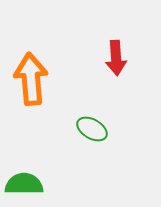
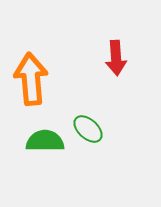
green ellipse: moved 4 px left; rotated 12 degrees clockwise
green semicircle: moved 21 px right, 43 px up
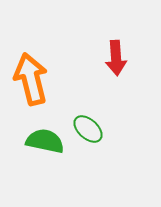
orange arrow: rotated 9 degrees counterclockwise
green semicircle: rotated 12 degrees clockwise
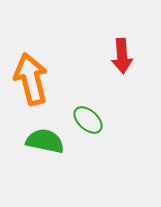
red arrow: moved 6 px right, 2 px up
green ellipse: moved 9 px up
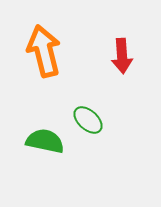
orange arrow: moved 13 px right, 28 px up
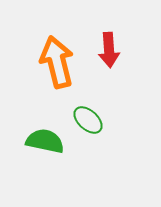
orange arrow: moved 13 px right, 11 px down
red arrow: moved 13 px left, 6 px up
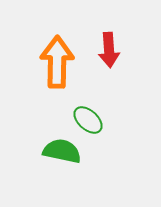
orange arrow: rotated 15 degrees clockwise
green semicircle: moved 17 px right, 10 px down
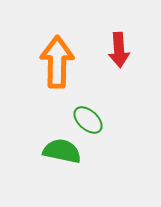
red arrow: moved 10 px right
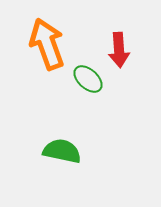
orange arrow: moved 10 px left, 18 px up; rotated 21 degrees counterclockwise
green ellipse: moved 41 px up
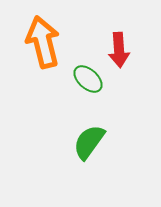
orange arrow: moved 4 px left, 2 px up; rotated 6 degrees clockwise
green semicircle: moved 27 px right, 9 px up; rotated 66 degrees counterclockwise
